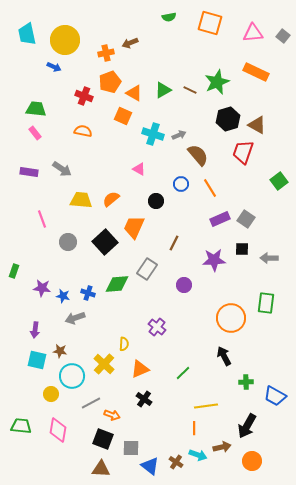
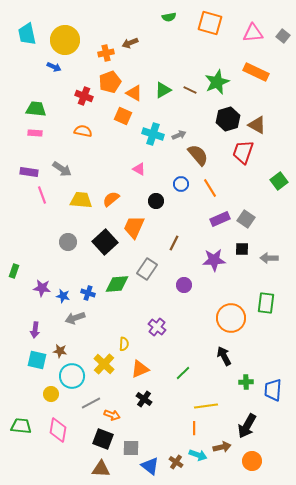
pink rectangle at (35, 133): rotated 48 degrees counterclockwise
pink line at (42, 219): moved 24 px up
blue trapezoid at (275, 396): moved 2 px left, 6 px up; rotated 65 degrees clockwise
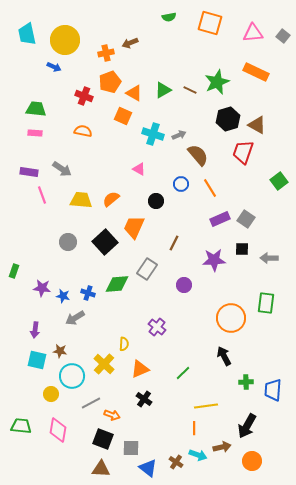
gray arrow at (75, 318): rotated 12 degrees counterclockwise
blue triangle at (150, 466): moved 2 px left, 2 px down
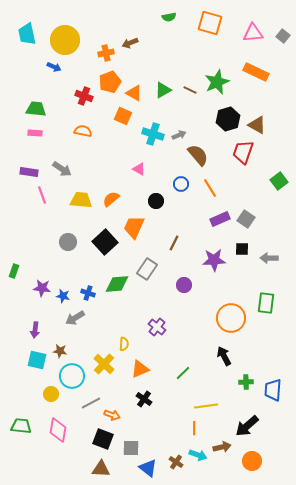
black arrow at (247, 426): rotated 20 degrees clockwise
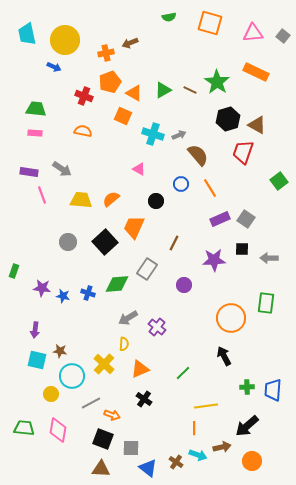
green star at (217, 82): rotated 15 degrees counterclockwise
gray arrow at (75, 318): moved 53 px right
green cross at (246, 382): moved 1 px right, 5 px down
green trapezoid at (21, 426): moved 3 px right, 2 px down
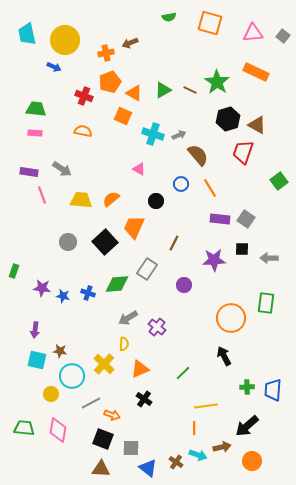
purple rectangle at (220, 219): rotated 30 degrees clockwise
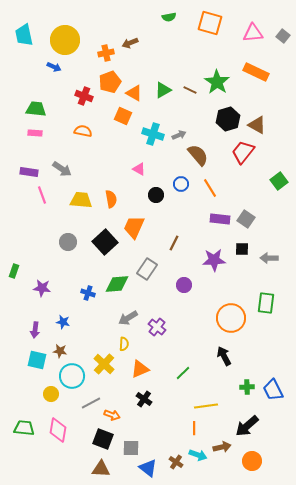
cyan trapezoid at (27, 34): moved 3 px left, 1 px down
red trapezoid at (243, 152): rotated 20 degrees clockwise
orange semicircle at (111, 199): rotated 120 degrees clockwise
black circle at (156, 201): moved 6 px up
blue star at (63, 296): moved 26 px down
blue trapezoid at (273, 390): rotated 30 degrees counterclockwise
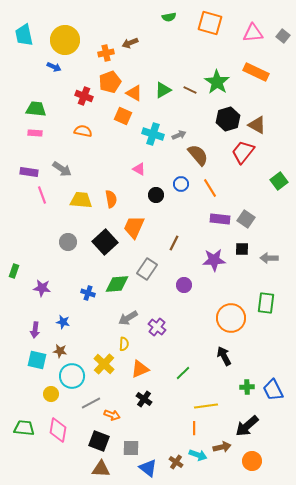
black square at (103, 439): moved 4 px left, 2 px down
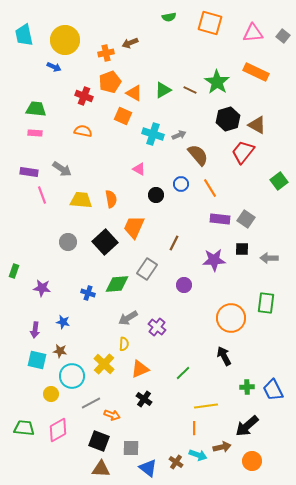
pink diamond at (58, 430): rotated 50 degrees clockwise
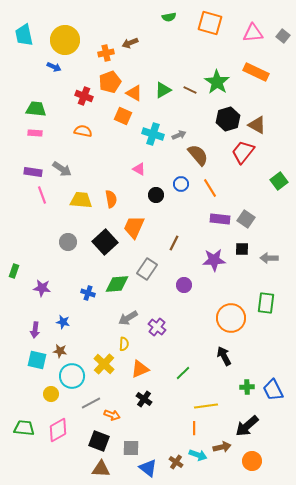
purple rectangle at (29, 172): moved 4 px right
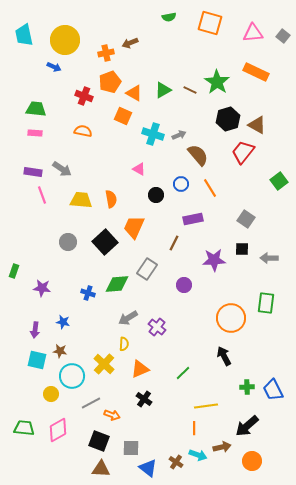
purple rectangle at (220, 219): moved 27 px left; rotated 18 degrees counterclockwise
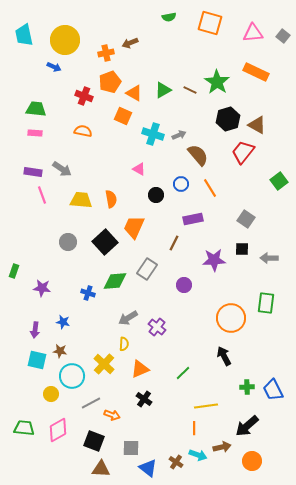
green diamond at (117, 284): moved 2 px left, 3 px up
black square at (99, 441): moved 5 px left
